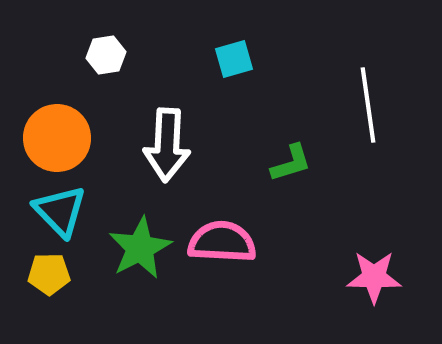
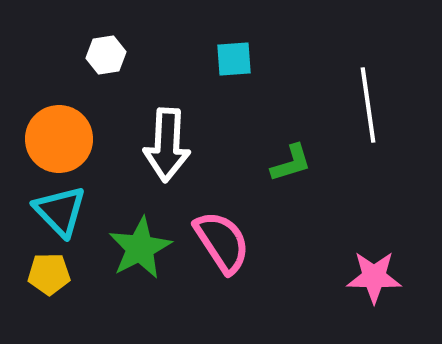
cyan square: rotated 12 degrees clockwise
orange circle: moved 2 px right, 1 px down
pink semicircle: rotated 54 degrees clockwise
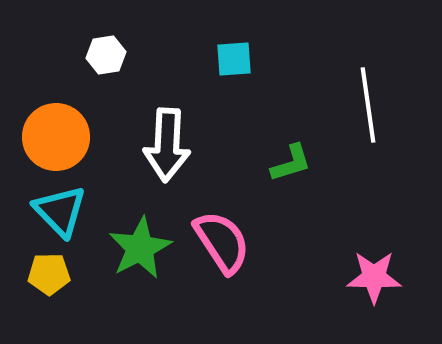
orange circle: moved 3 px left, 2 px up
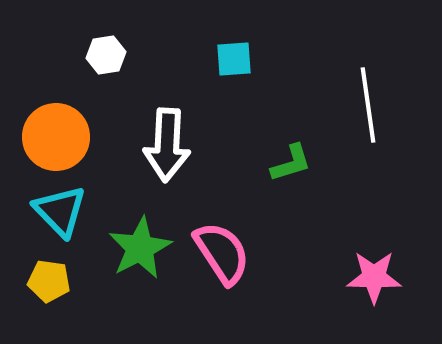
pink semicircle: moved 11 px down
yellow pentagon: moved 7 px down; rotated 9 degrees clockwise
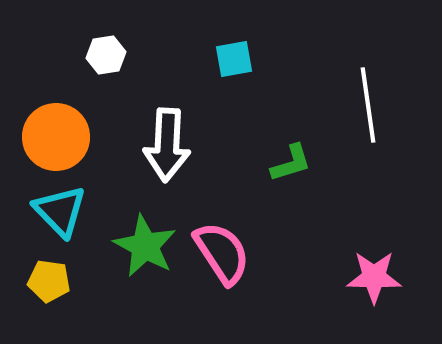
cyan square: rotated 6 degrees counterclockwise
green star: moved 5 px right, 2 px up; rotated 16 degrees counterclockwise
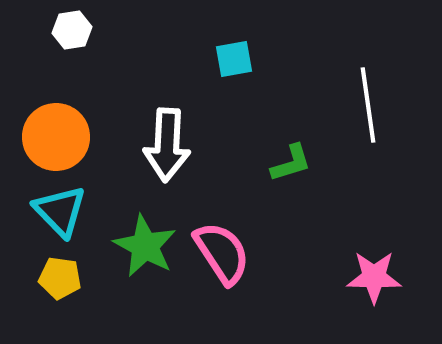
white hexagon: moved 34 px left, 25 px up
yellow pentagon: moved 11 px right, 3 px up
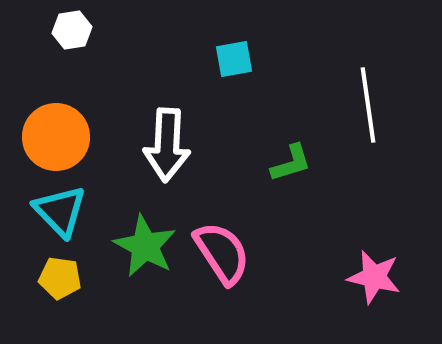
pink star: rotated 12 degrees clockwise
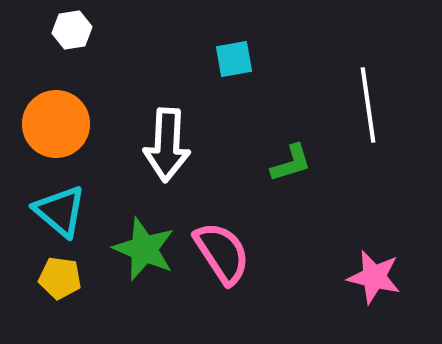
orange circle: moved 13 px up
cyan triangle: rotated 6 degrees counterclockwise
green star: moved 1 px left, 3 px down; rotated 6 degrees counterclockwise
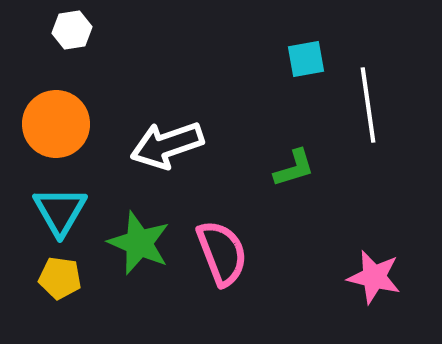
cyan square: moved 72 px right
white arrow: rotated 68 degrees clockwise
green L-shape: moved 3 px right, 5 px down
cyan triangle: rotated 20 degrees clockwise
green star: moved 5 px left, 6 px up
pink semicircle: rotated 12 degrees clockwise
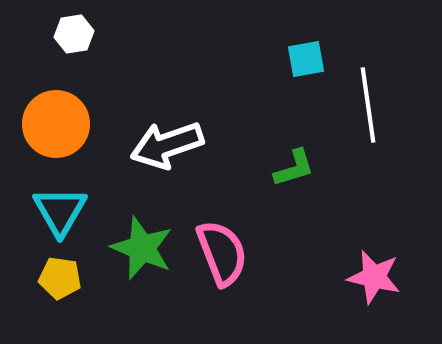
white hexagon: moved 2 px right, 4 px down
green star: moved 3 px right, 5 px down
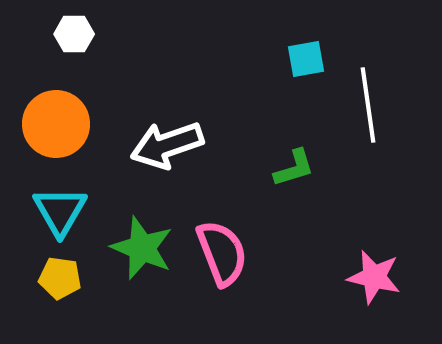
white hexagon: rotated 9 degrees clockwise
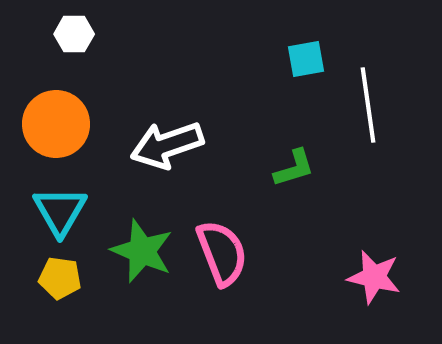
green star: moved 3 px down
